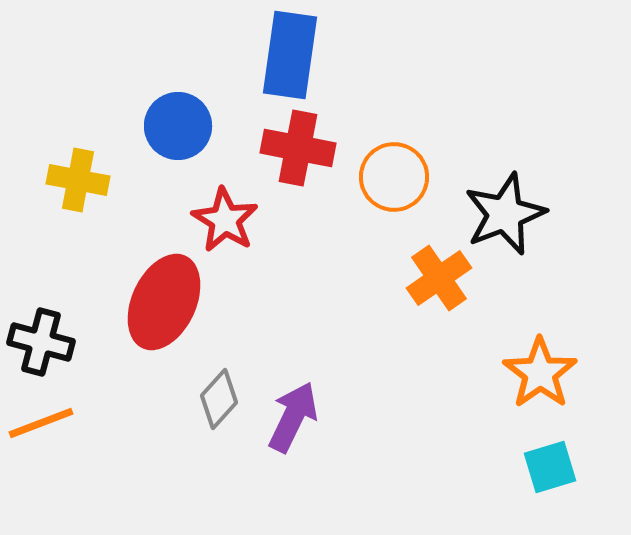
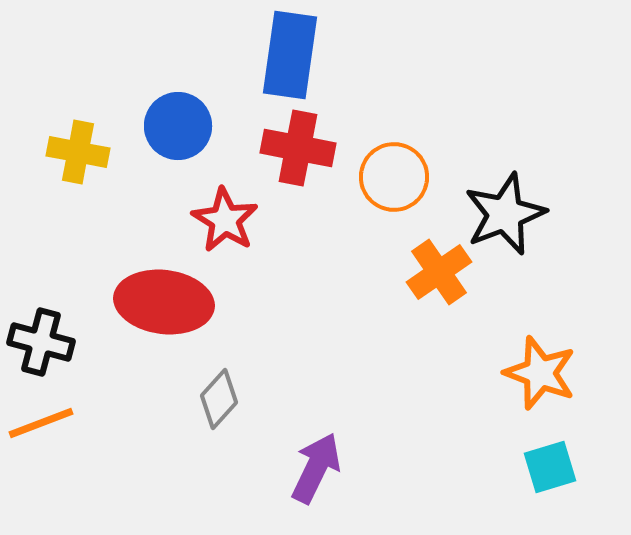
yellow cross: moved 28 px up
orange cross: moved 6 px up
red ellipse: rotated 72 degrees clockwise
orange star: rotated 16 degrees counterclockwise
purple arrow: moved 23 px right, 51 px down
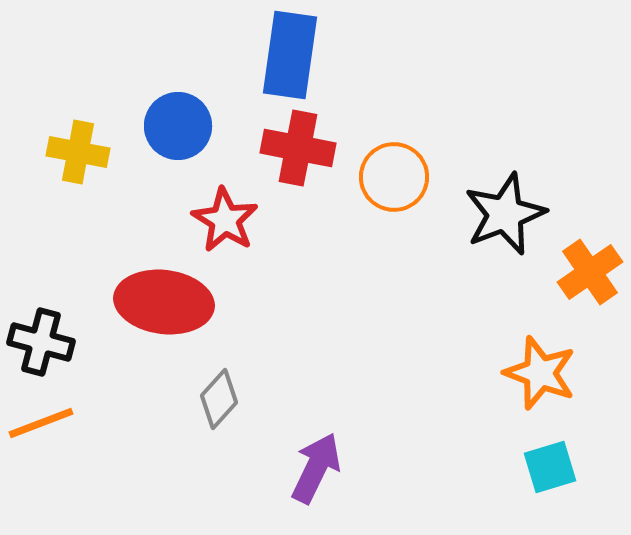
orange cross: moved 151 px right
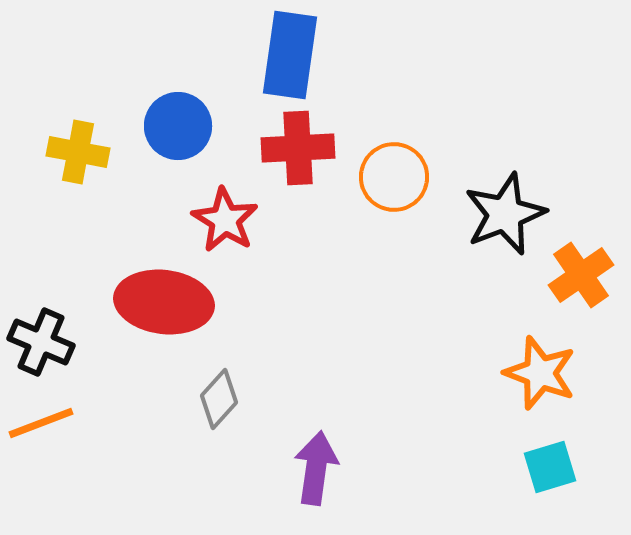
red cross: rotated 14 degrees counterclockwise
orange cross: moved 9 px left, 3 px down
black cross: rotated 8 degrees clockwise
purple arrow: rotated 18 degrees counterclockwise
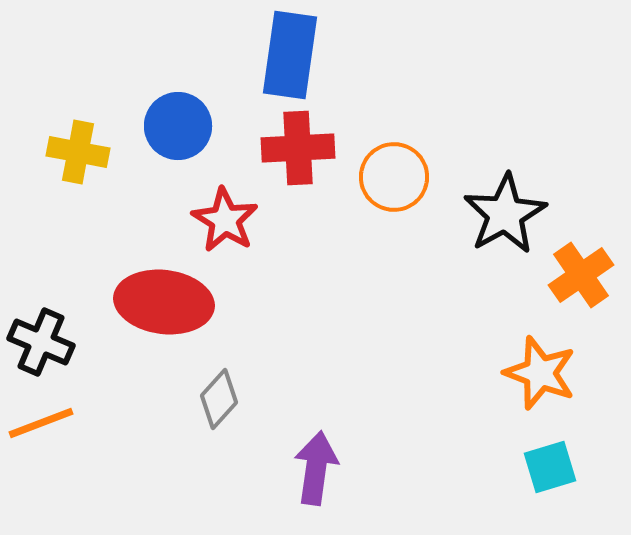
black star: rotated 8 degrees counterclockwise
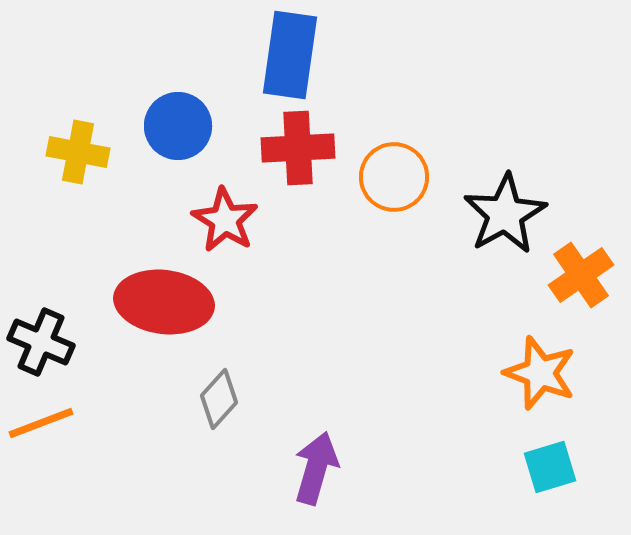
purple arrow: rotated 8 degrees clockwise
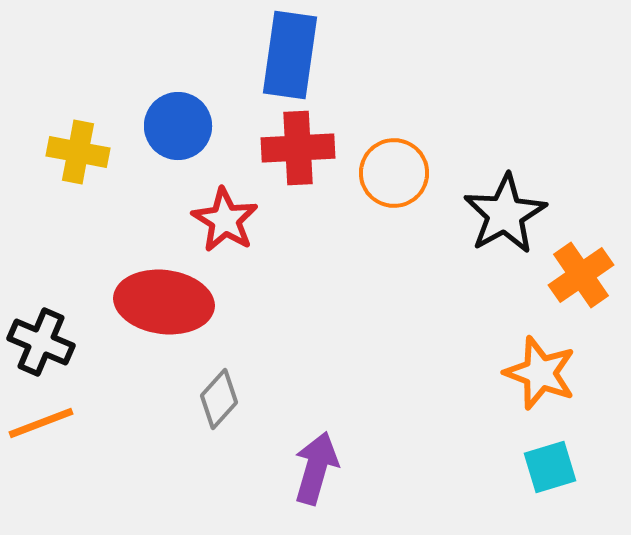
orange circle: moved 4 px up
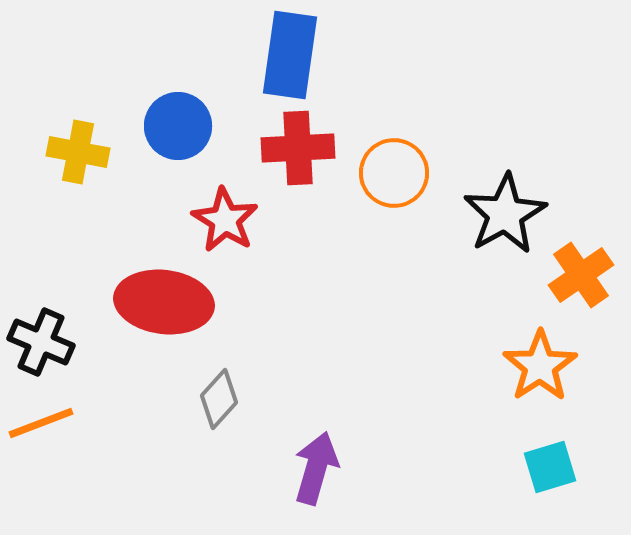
orange star: moved 7 px up; rotated 18 degrees clockwise
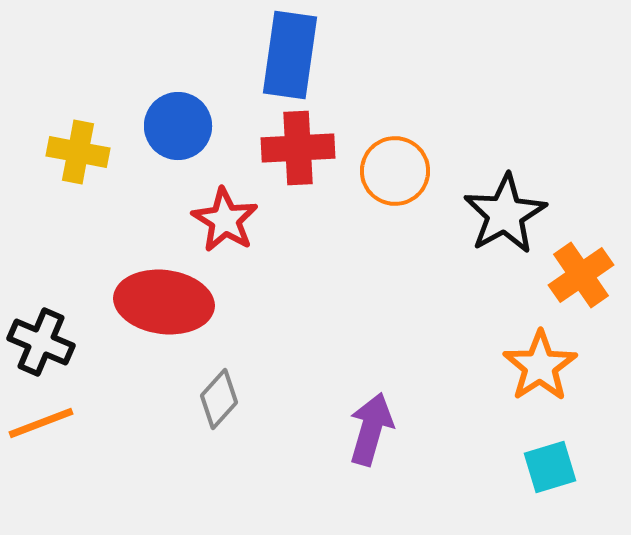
orange circle: moved 1 px right, 2 px up
purple arrow: moved 55 px right, 39 px up
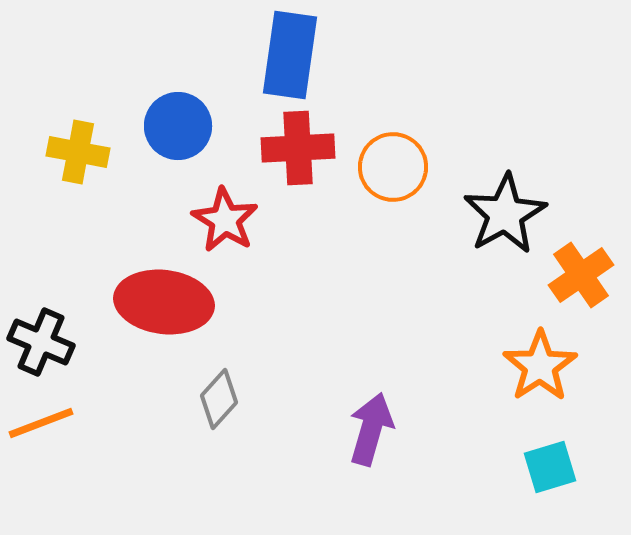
orange circle: moved 2 px left, 4 px up
